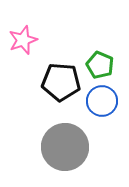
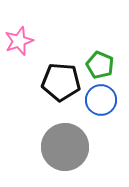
pink star: moved 4 px left, 1 px down
blue circle: moved 1 px left, 1 px up
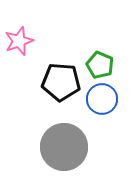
blue circle: moved 1 px right, 1 px up
gray circle: moved 1 px left
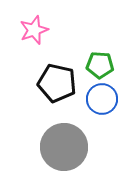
pink star: moved 15 px right, 11 px up
green pentagon: rotated 20 degrees counterclockwise
black pentagon: moved 4 px left, 1 px down; rotated 9 degrees clockwise
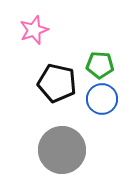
gray circle: moved 2 px left, 3 px down
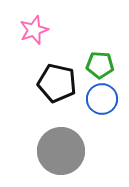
gray circle: moved 1 px left, 1 px down
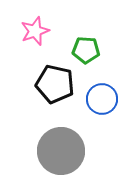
pink star: moved 1 px right, 1 px down
green pentagon: moved 14 px left, 15 px up
black pentagon: moved 2 px left, 1 px down
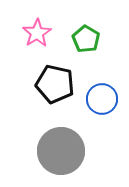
pink star: moved 2 px right, 2 px down; rotated 12 degrees counterclockwise
green pentagon: moved 11 px up; rotated 28 degrees clockwise
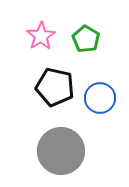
pink star: moved 4 px right, 3 px down
black pentagon: moved 3 px down
blue circle: moved 2 px left, 1 px up
